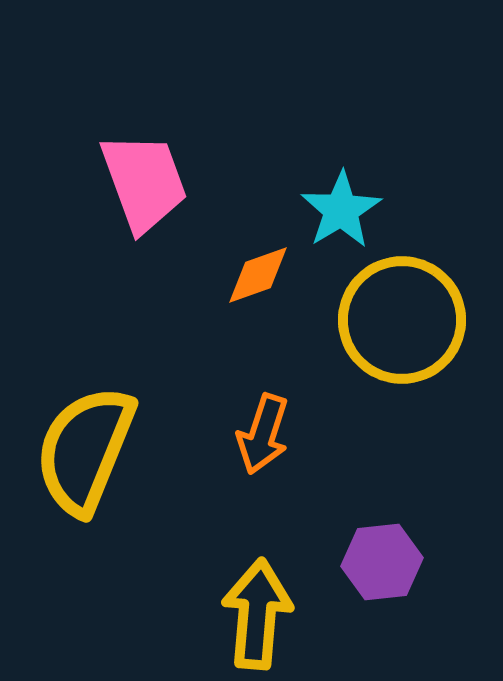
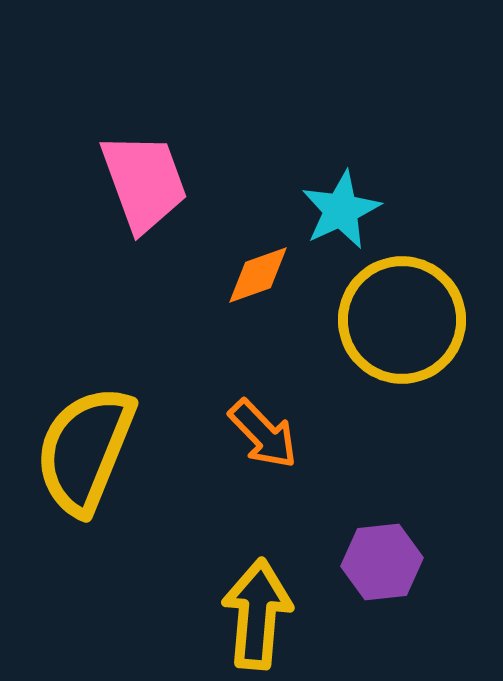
cyan star: rotated 6 degrees clockwise
orange arrow: rotated 62 degrees counterclockwise
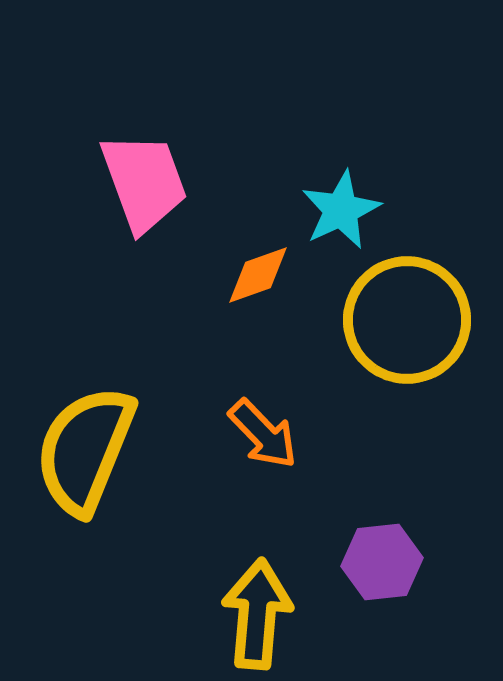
yellow circle: moved 5 px right
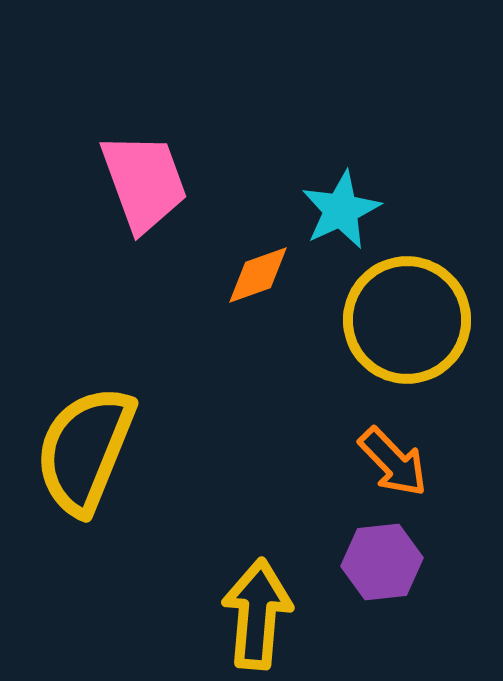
orange arrow: moved 130 px right, 28 px down
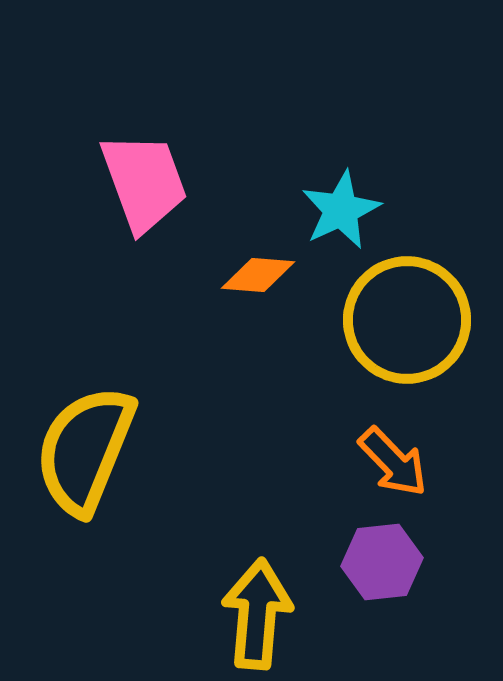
orange diamond: rotated 24 degrees clockwise
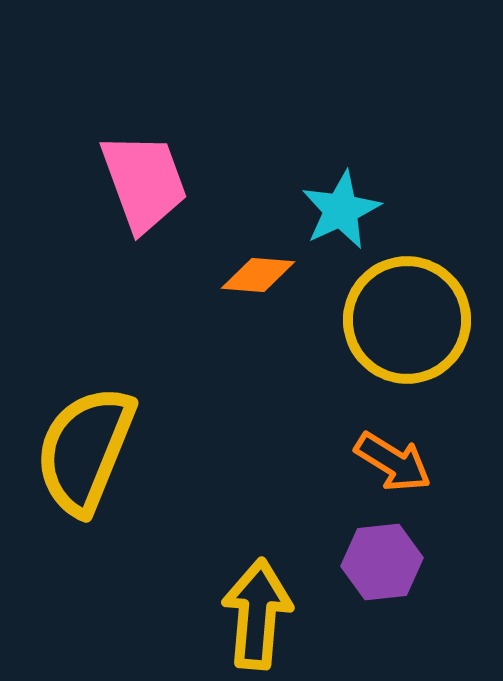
orange arrow: rotated 14 degrees counterclockwise
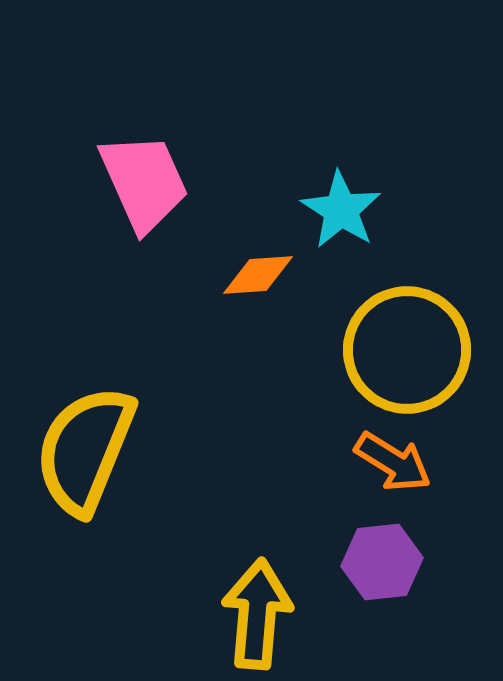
pink trapezoid: rotated 4 degrees counterclockwise
cyan star: rotated 14 degrees counterclockwise
orange diamond: rotated 8 degrees counterclockwise
yellow circle: moved 30 px down
